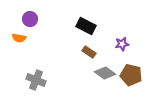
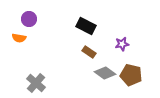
purple circle: moved 1 px left
gray cross: moved 3 px down; rotated 18 degrees clockwise
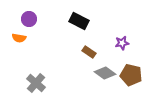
black rectangle: moved 7 px left, 5 px up
purple star: moved 1 px up
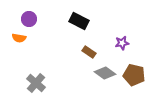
brown pentagon: moved 3 px right
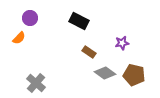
purple circle: moved 1 px right, 1 px up
orange semicircle: rotated 56 degrees counterclockwise
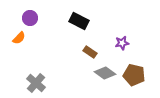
brown rectangle: moved 1 px right
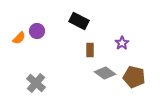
purple circle: moved 7 px right, 13 px down
purple star: rotated 24 degrees counterclockwise
brown rectangle: moved 2 px up; rotated 56 degrees clockwise
brown pentagon: moved 2 px down
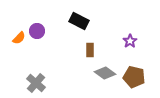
purple star: moved 8 px right, 2 px up
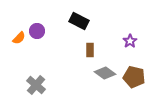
gray cross: moved 2 px down
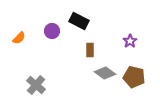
purple circle: moved 15 px right
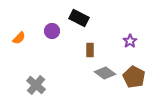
black rectangle: moved 3 px up
brown pentagon: rotated 15 degrees clockwise
